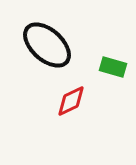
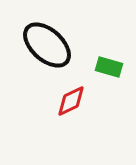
green rectangle: moved 4 px left
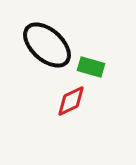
green rectangle: moved 18 px left
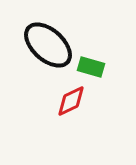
black ellipse: moved 1 px right
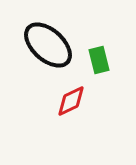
green rectangle: moved 8 px right, 7 px up; rotated 60 degrees clockwise
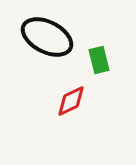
black ellipse: moved 1 px left, 8 px up; rotated 15 degrees counterclockwise
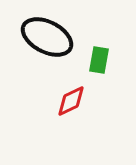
green rectangle: rotated 24 degrees clockwise
